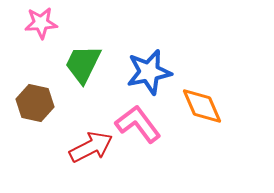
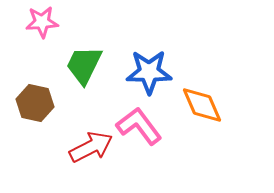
pink star: moved 1 px right, 1 px up
green trapezoid: moved 1 px right, 1 px down
blue star: rotated 12 degrees clockwise
orange diamond: moved 1 px up
pink L-shape: moved 1 px right, 2 px down
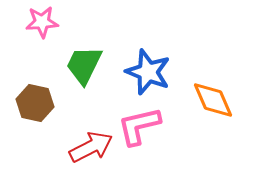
blue star: moved 1 px left; rotated 21 degrees clockwise
orange diamond: moved 11 px right, 5 px up
pink L-shape: rotated 66 degrees counterclockwise
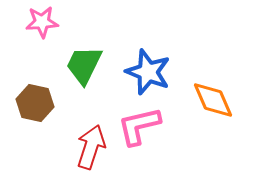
red arrow: rotated 45 degrees counterclockwise
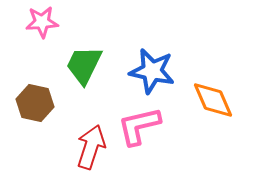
blue star: moved 4 px right, 1 px up; rotated 9 degrees counterclockwise
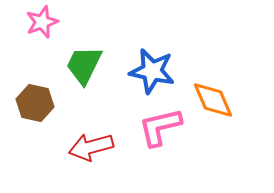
pink star: rotated 16 degrees counterclockwise
pink L-shape: moved 21 px right, 1 px down
red arrow: rotated 123 degrees counterclockwise
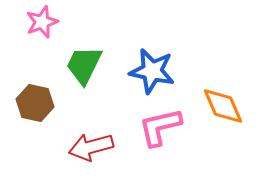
orange diamond: moved 10 px right, 6 px down
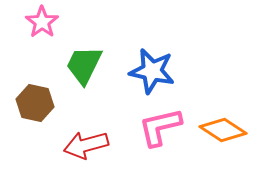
pink star: rotated 16 degrees counterclockwise
orange diamond: moved 24 px down; rotated 33 degrees counterclockwise
red arrow: moved 5 px left, 2 px up
